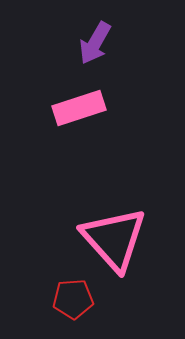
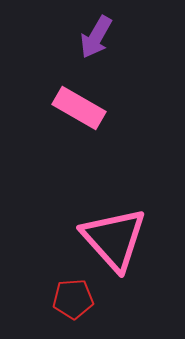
purple arrow: moved 1 px right, 6 px up
pink rectangle: rotated 48 degrees clockwise
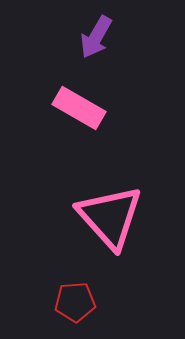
pink triangle: moved 4 px left, 22 px up
red pentagon: moved 2 px right, 3 px down
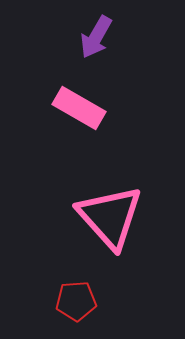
red pentagon: moved 1 px right, 1 px up
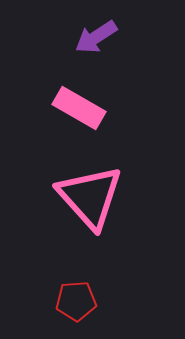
purple arrow: rotated 27 degrees clockwise
pink triangle: moved 20 px left, 20 px up
